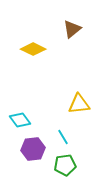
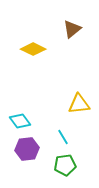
cyan diamond: moved 1 px down
purple hexagon: moved 6 px left
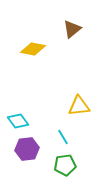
yellow diamond: rotated 15 degrees counterclockwise
yellow triangle: moved 2 px down
cyan diamond: moved 2 px left
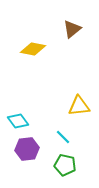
cyan line: rotated 14 degrees counterclockwise
green pentagon: rotated 20 degrees clockwise
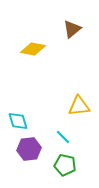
cyan diamond: rotated 20 degrees clockwise
purple hexagon: moved 2 px right
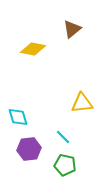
yellow triangle: moved 3 px right, 3 px up
cyan diamond: moved 4 px up
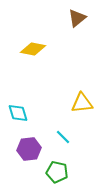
brown triangle: moved 5 px right, 11 px up
cyan diamond: moved 4 px up
green pentagon: moved 8 px left, 7 px down
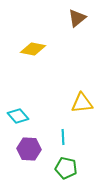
cyan diamond: moved 3 px down; rotated 25 degrees counterclockwise
cyan line: rotated 42 degrees clockwise
purple hexagon: rotated 10 degrees clockwise
green pentagon: moved 9 px right, 4 px up
